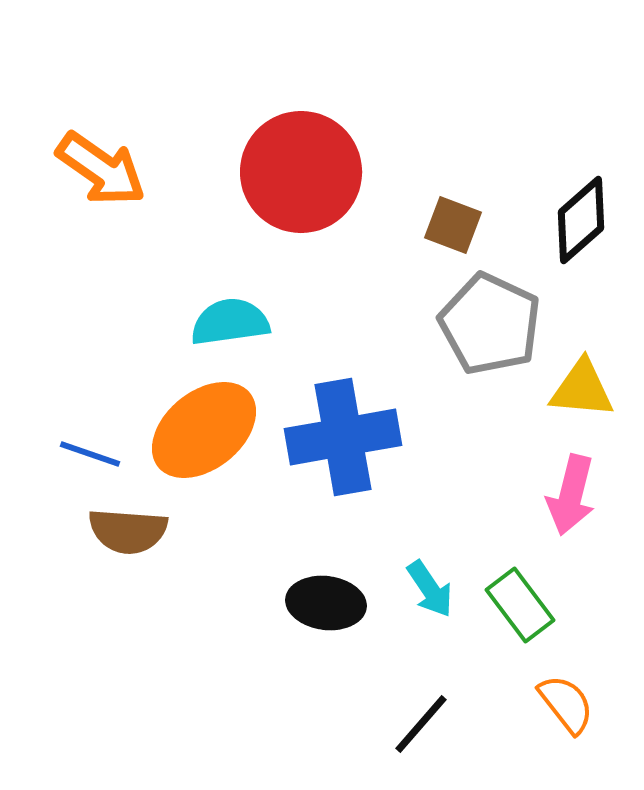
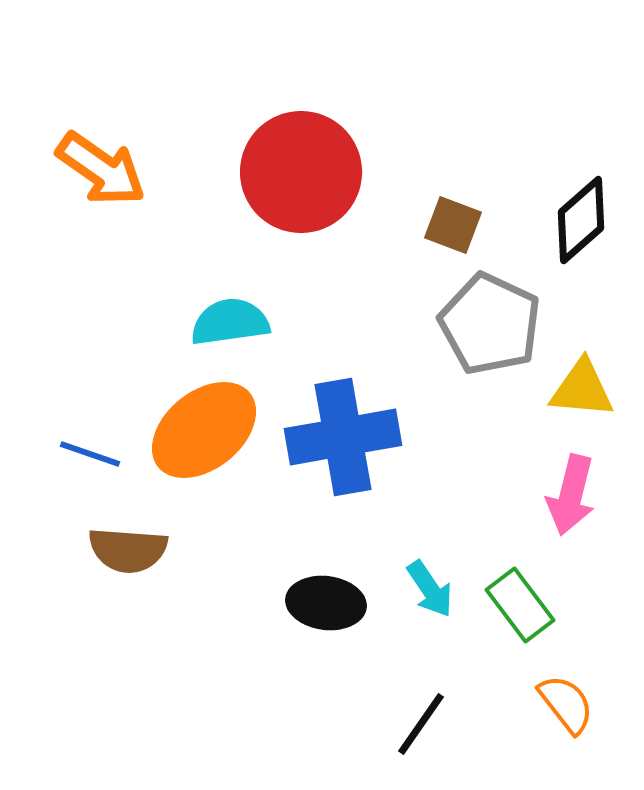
brown semicircle: moved 19 px down
black line: rotated 6 degrees counterclockwise
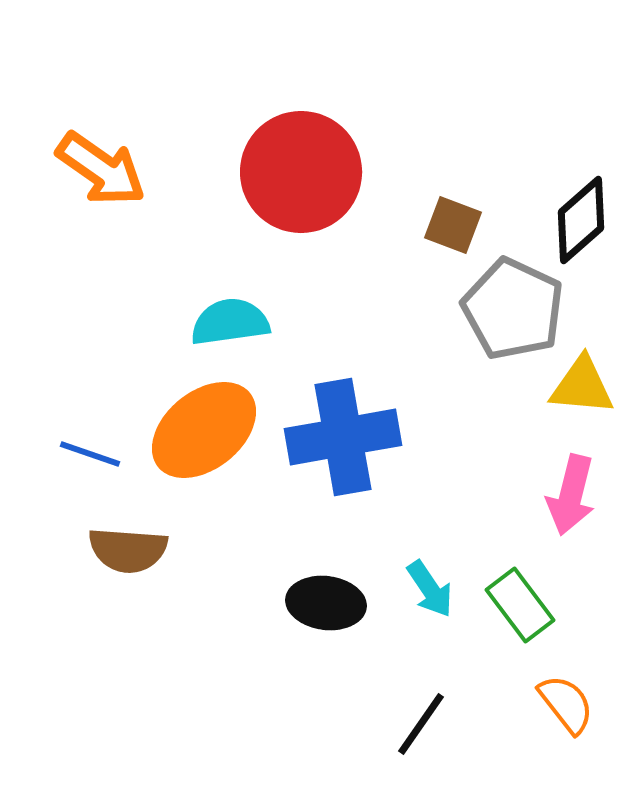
gray pentagon: moved 23 px right, 15 px up
yellow triangle: moved 3 px up
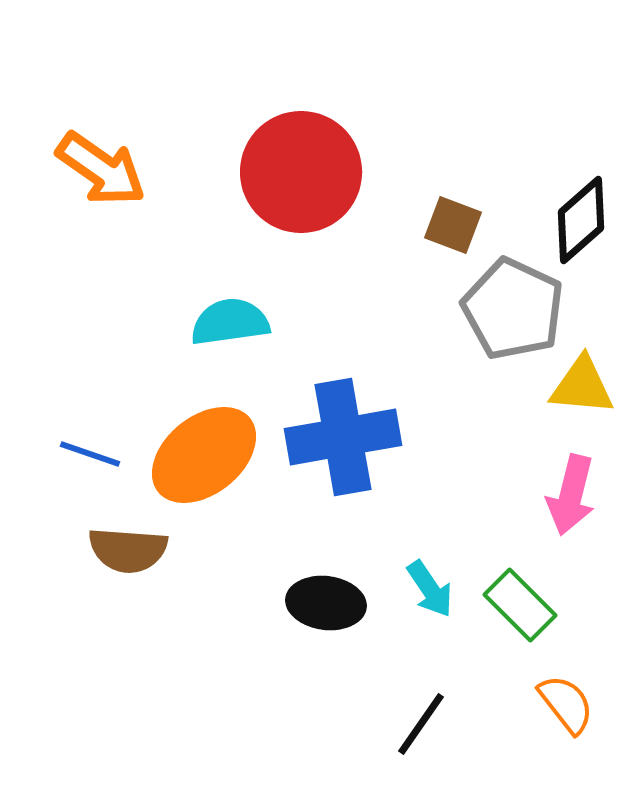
orange ellipse: moved 25 px down
green rectangle: rotated 8 degrees counterclockwise
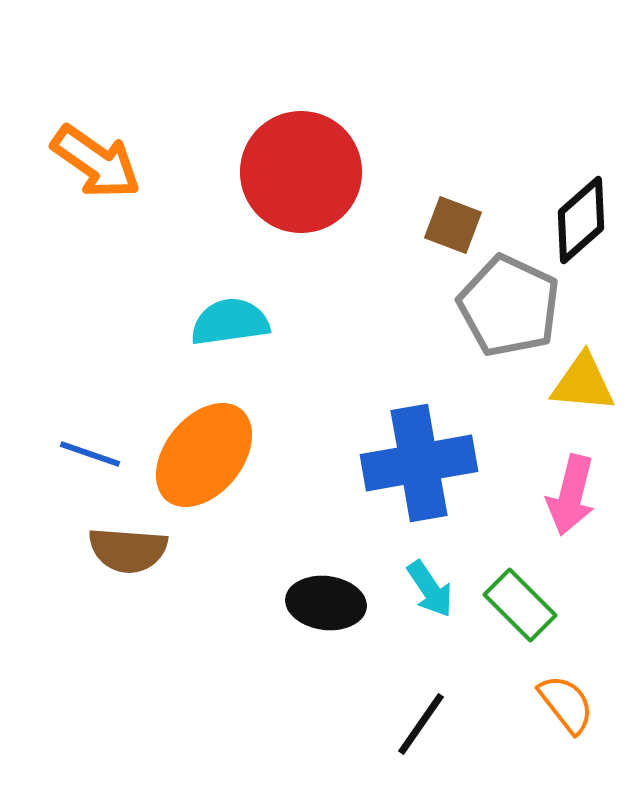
orange arrow: moved 5 px left, 7 px up
gray pentagon: moved 4 px left, 3 px up
yellow triangle: moved 1 px right, 3 px up
blue cross: moved 76 px right, 26 px down
orange ellipse: rotated 12 degrees counterclockwise
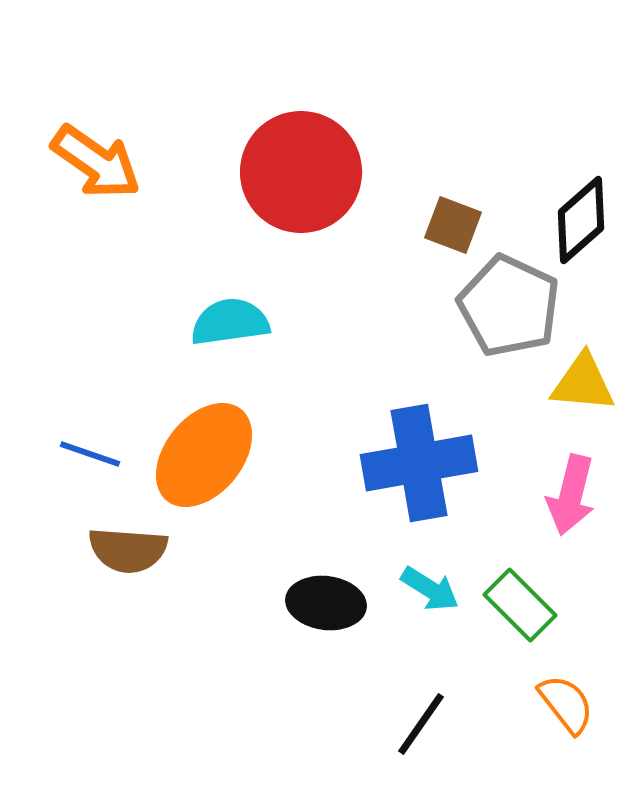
cyan arrow: rotated 24 degrees counterclockwise
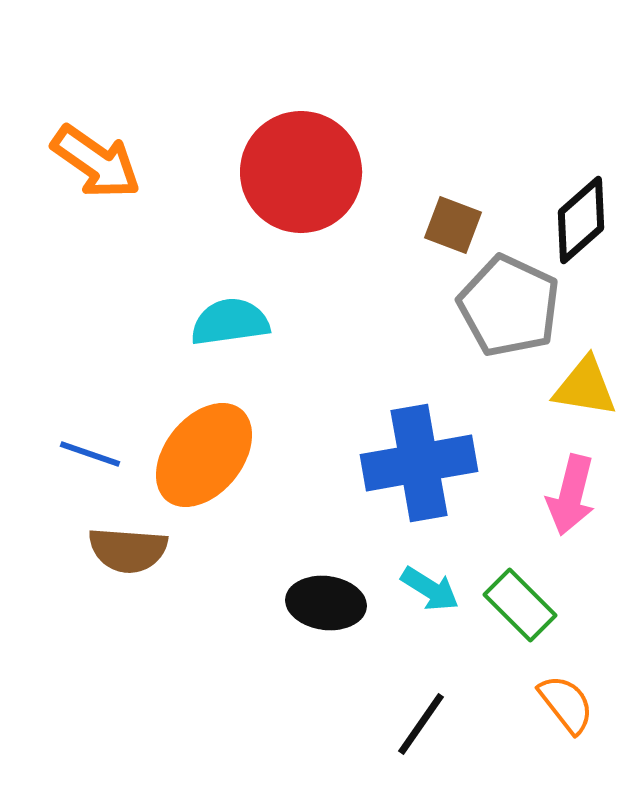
yellow triangle: moved 2 px right, 4 px down; rotated 4 degrees clockwise
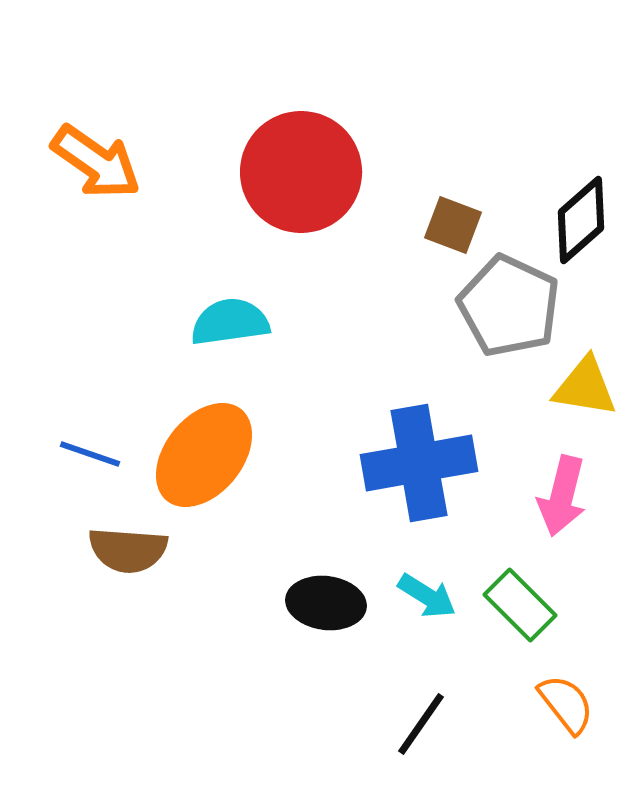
pink arrow: moved 9 px left, 1 px down
cyan arrow: moved 3 px left, 7 px down
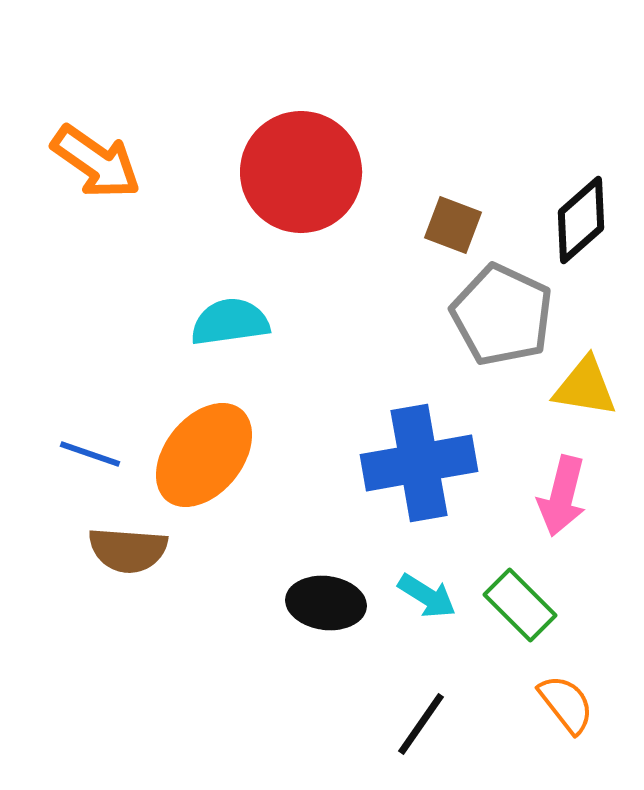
gray pentagon: moved 7 px left, 9 px down
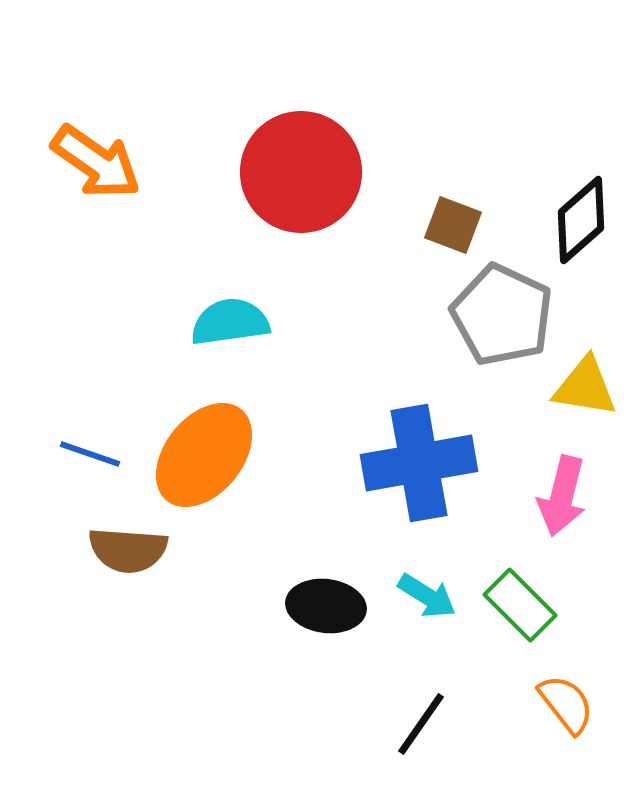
black ellipse: moved 3 px down
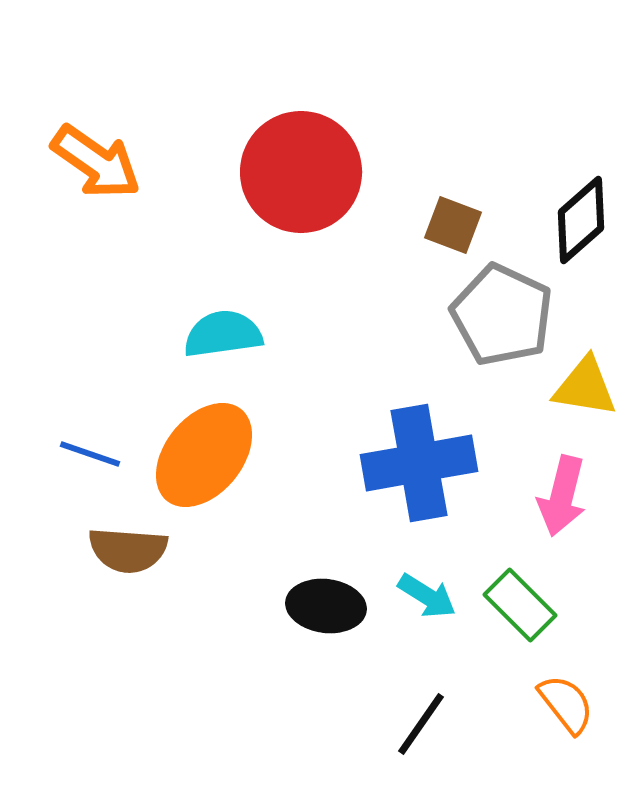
cyan semicircle: moved 7 px left, 12 px down
